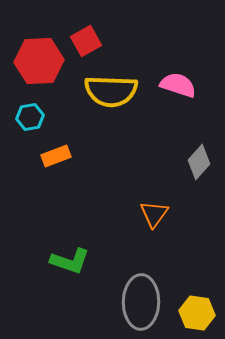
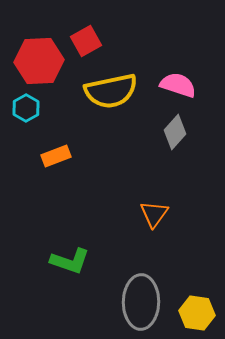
yellow semicircle: rotated 14 degrees counterclockwise
cyan hexagon: moved 4 px left, 9 px up; rotated 20 degrees counterclockwise
gray diamond: moved 24 px left, 30 px up
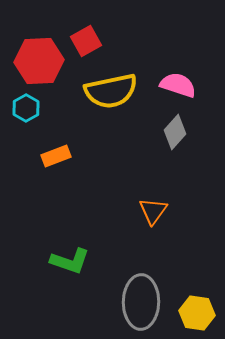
orange triangle: moved 1 px left, 3 px up
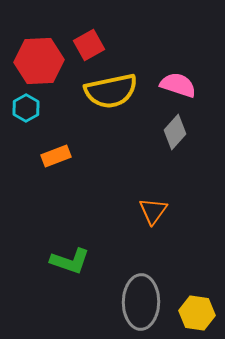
red square: moved 3 px right, 4 px down
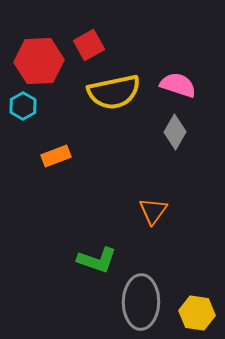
yellow semicircle: moved 3 px right, 1 px down
cyan hexagon: moved 3 px left, 2 px up
gray diamond: rotated 12 degrees counterclockwise
green L-shape: moved 27 px right, 1 px up
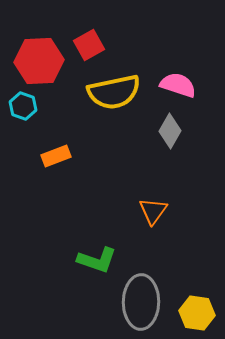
cyan hexagon: rotated 12 degrees counterclockwise
gray diamond: moved 5 px left, 1 px up
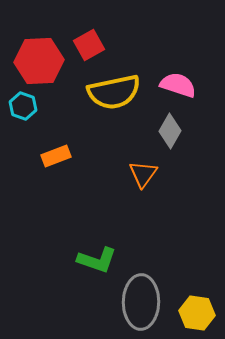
orange triangle: moved 10 px left, 37 px up
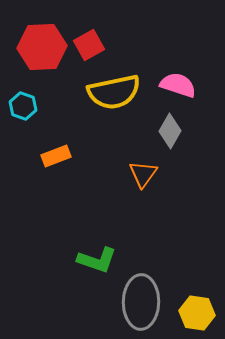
red hexagon: moved 3 px right, 14 px up
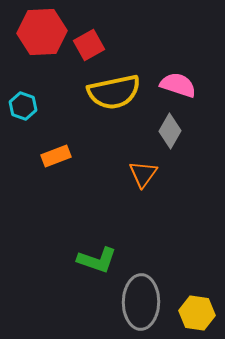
red hexagon: moved 15 px up
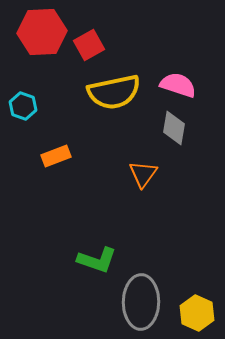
gray diamond: moved 4 px right, 3 px up; rotated 20 degrees counterclockwise
yellow hexagon: rotated 16 degrees clockwise
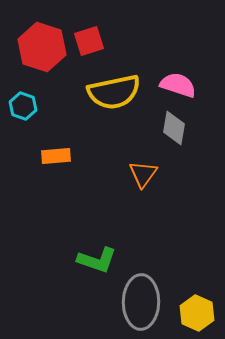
red hexagon: moved 15 px down; rotated 21 degrees clockwise
red square: moved 4 px up; rotated 12 degrees clockwise
orange rectangle: rotated 16 degrees clockwise
